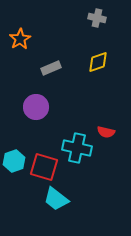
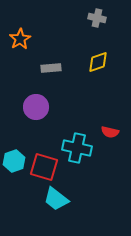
gray rectangle: rotated 18 degrees clockwise
red semicircle: moved 4 px right
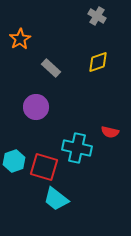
gray cross: moved 2 px up; rotated 18 degrees clockwise
gray rectangle: rotated 48 degrees clockwise
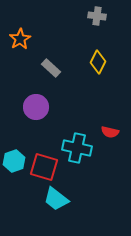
gray cross: rotated 24 degrees counterclockwise
yellow diamond: rotated 45 degrees counterclockwise
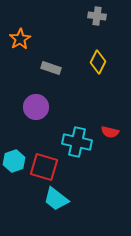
gray rectangle: rotated 24 degrees counterclockwise
cyan cross: moved 6 px up
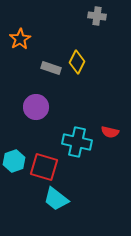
yellow diamond: moved 21 px left
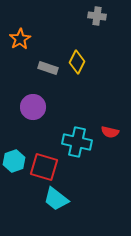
gray rectangle: moved 3 px left
purple circle: moved 3 px left
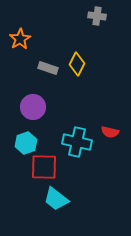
yellow diamond: moved 2 px down
cyan hexagon: moved 12 px right, 18 px up
red square: rotated 16 degrees counterclockwise
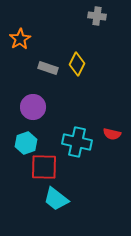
red semicircle: moved 2 px right, 2 px down
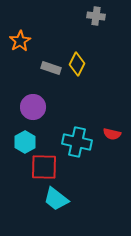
gray cross: moved 1 px left
orange star: moved 2 px down
gray rectangle: moved 3 px right
cyan hexagon: moved 1 px left, 1 px up; rotated 10 degrees counterclockwise
